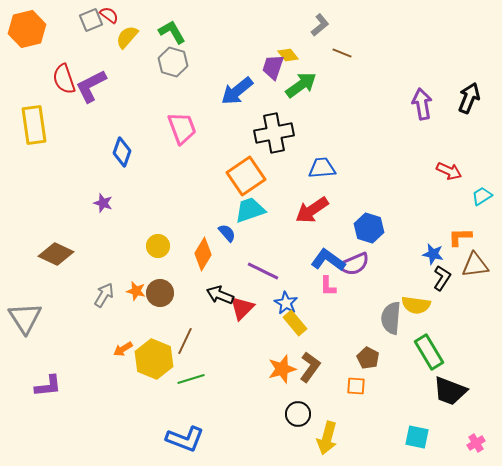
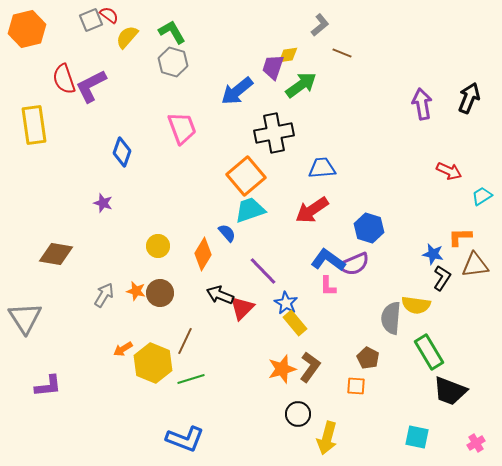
yellow diamond at (288, 55): rotated 60 degrees counterclockwise
orange square at (246, 176): rotated 6 degrees counterclockwise
brown diamond at (56, 254): rotated 16 degrees counterclockwise
purple line at (263, 271): rotated 20 degrees clockwise
yellow hexagon at (154, 359): moved 1 px left, 4 px down
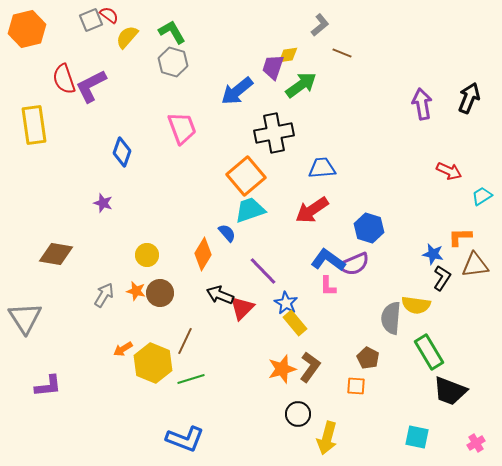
yellow circle at (158, 246): moved 11 px left, 9 px down
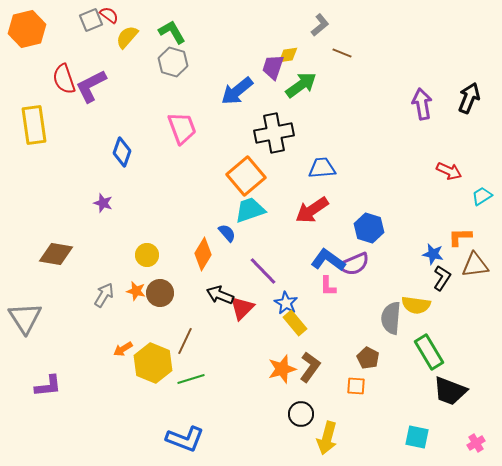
black circle at (298, 414): moved 3 px right
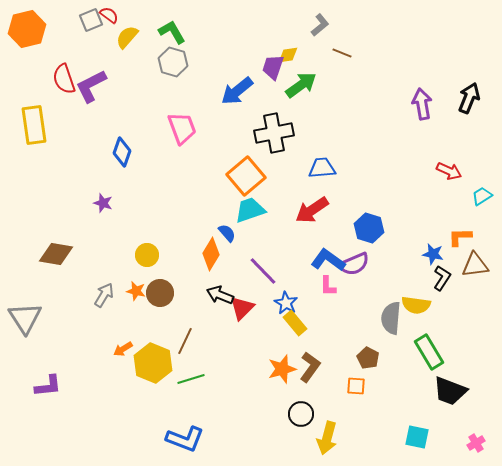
orange diamond at (203, 254): moved 8 px right
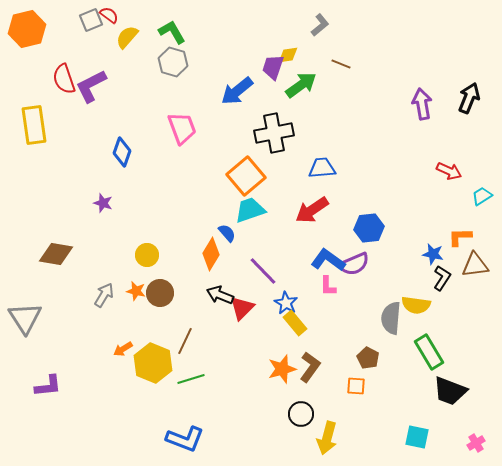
brown line at (342, 53): moved 1 px left, 11 px down
blue hexagon at (369, 228): rotated 24 degrees counterclockwise
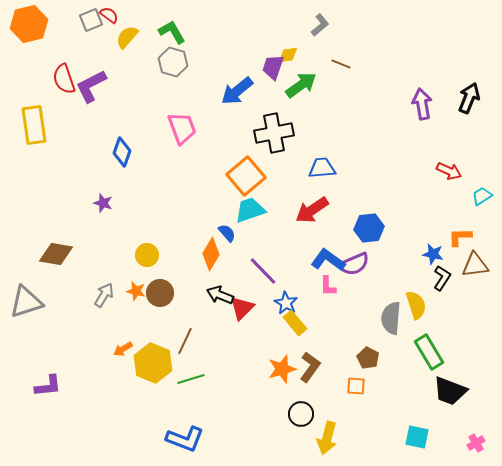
orange hexagon at (27, 29): moved 2 px right, 5 px up
yellow semicircle at (416, 305): rotated 116 degrees counterclockwise
gray triangle at (25, 318): moved 1 px right, 16 px up; rotated 45 degrees clockwise
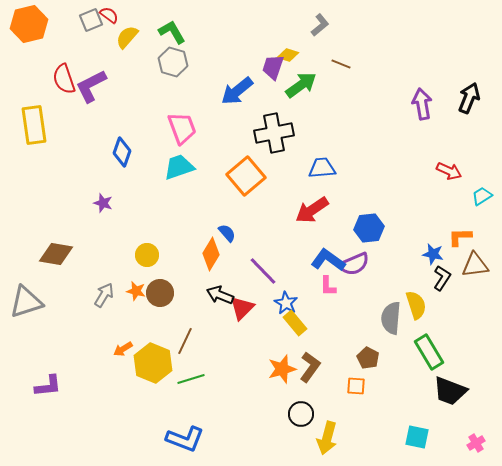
yellow diamond at (288, 55): rotated 25 degrees clockwise
cyan trapezoid at (250, 210): moved 71 px left, 43 px up
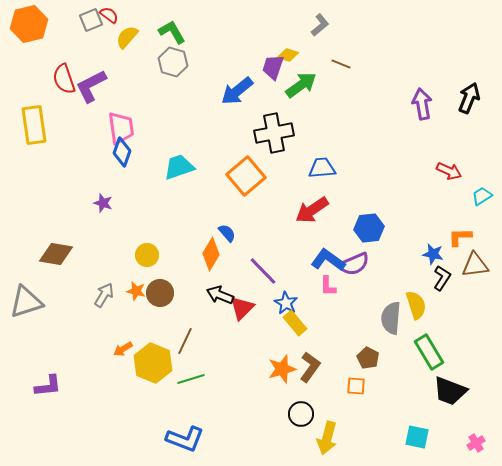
pink trapezoid at (182, 128): moved 61 px left; rotated 12 degrees clockwise
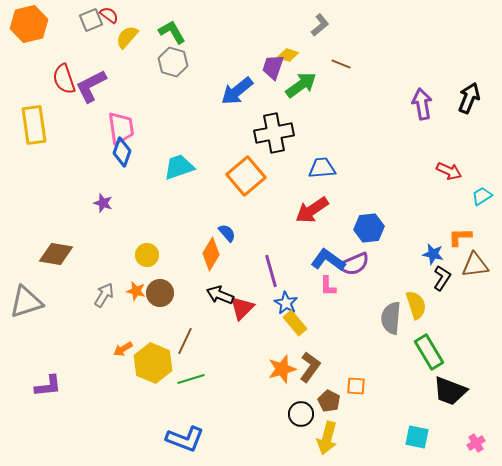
purple line at (263, 271): moved 8 px right; rotated 28 degrees clockwise
brown pentagon at (368, 358): moved 39 px left, 43 px down
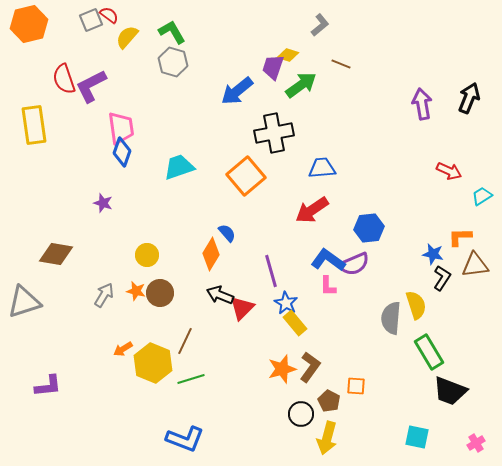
gray triangle at (26, 302): moved 2 px left
